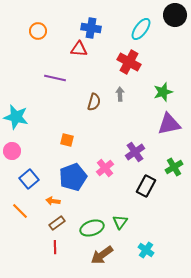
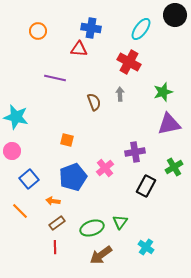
brown semicircle: rotated 36 degrees counterclockwise
purple cross: rotated 24 degrees clockwise
cyan cross: moved 3 px up
brown arrow: moved 1 px left
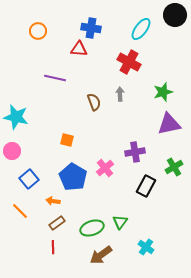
blue pentagon: rotated 20 degrees counterclockwise
red line: moved 2 px left
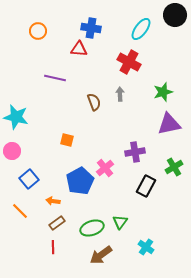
blue pentagon: moved 7 px right, 4 px down; rotated 12 degrees clockwise
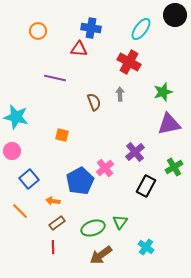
orange square: moved 5 px left, 5 px up
purple cross: rotated 30 degrees counterclockwise
green ellipse: moved 1 px right
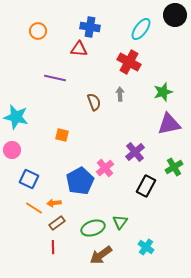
blue cross: moved 1 px left, 1 px up
pink circle: moved 1 px up
blue square: rotated 24 degrees counterclockwise
orange arrow: moved 1 px right, 2 px down; rotated 16 degrees counterclockwise
orange line: moved 14 px right, 3 px up; rotated 12 degrees counterclockwise
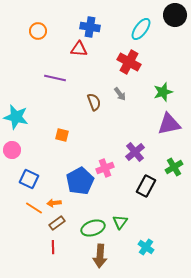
gray arrow: rotated 144 degrees clockwise
pink cross: rotated 18 degrees clockwise
brown arrow: moved 1 px left, 1 px down; rotated 50 degrees counterclockwise
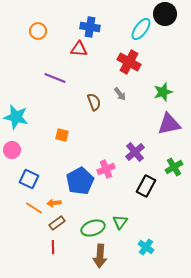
black circle: moved 10 px left, 1 px up
purple line: rotated 10 degrees clockwise
pink cross: moved 1 px right, 1 px down
